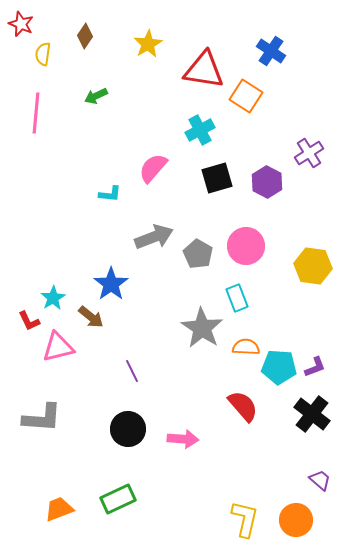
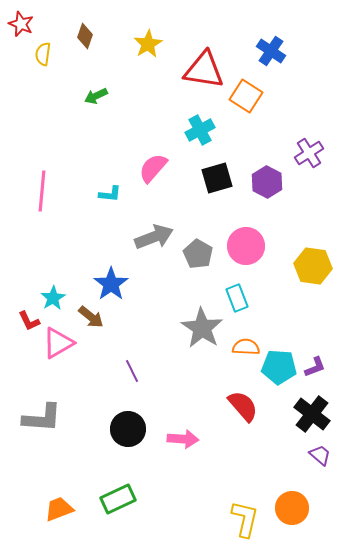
brown diamond: rotated 15 degrees counterclockwise
pink line: moved 6 px right, 78 px down
pink triangle: moved 4 px up; rotated 16 degrees counterclockwise
purple trapezoid: moved 25 px up
orange circle: moved 4 px left, 12 px up
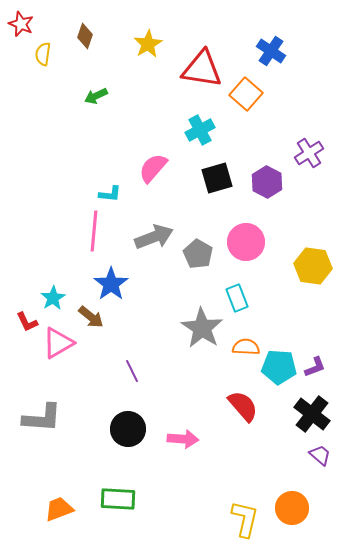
red triangle: moved 2 px left, 1 px up
orange square: moved 2 px up; rotated 8 degrees clockwise
pink line: moved 52 px right, 40 px down
pink circle: moved 4 px up
red L-shape: moved 2 px left, 1 px down
green rectangle: rotated 28 degrees clockwise
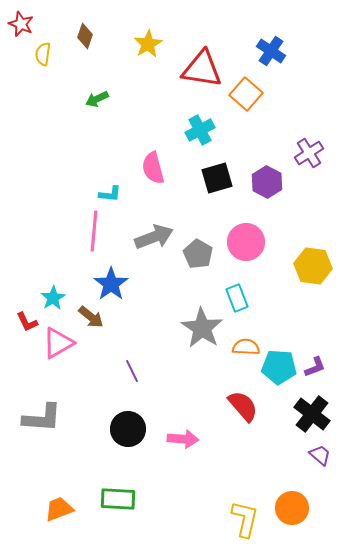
green arrow: moved 1 px right, 3 px down
pink semicircle: rotated 56 degrees counterclockwise
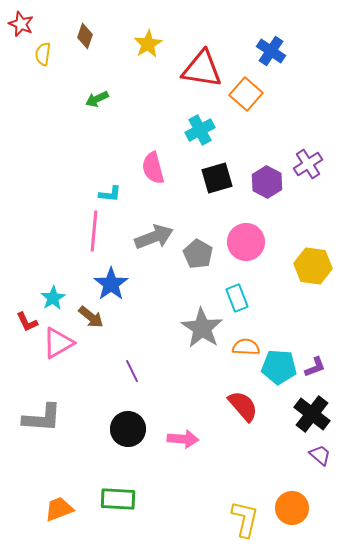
purple cross: moved 1 px left, 11 px down
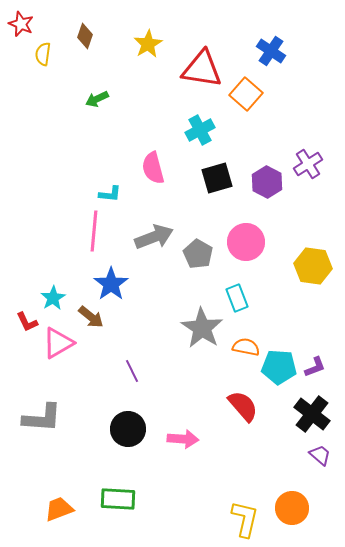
orange semicircle: rotated 8 degrees clockwise
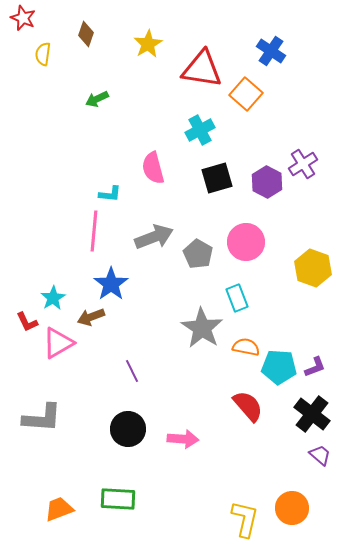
red star: moved 2 px right, 6 px up
brown diamond: moved 1 px right, 2 px up
purple cross: moved 5 px left
yellow hexagon: moved 2 px down; rotated 12 degrees clockwise
brown arrow: rotated 120 degrees clockwise
red semicircle: moved 5 px right
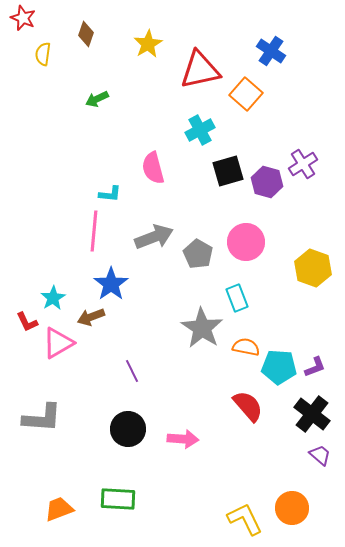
red triangle: moved 2 px left, 1 px down; rotated 21 degrees counterclockwise
black square: moved 11 px right, 7 px up
purple hexagon: rotated 12 degrees counterclockwise
yellow L-shape: rotated 39 degrees counterclockwise
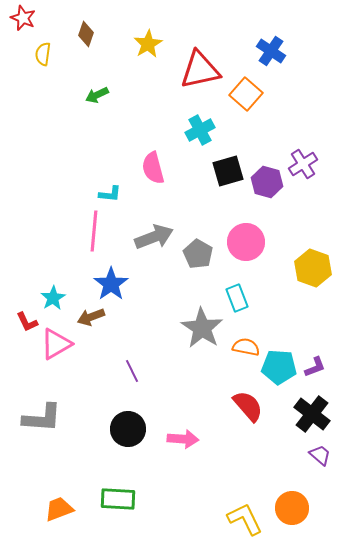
green arrow: moved 4 px up
pink triangle: moved 2 px left, 1 px down
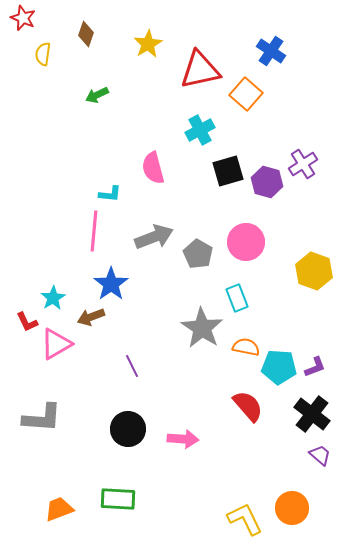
yellow hexagon: moved 1 px right, 3 px down
purple line: moved 5 px up
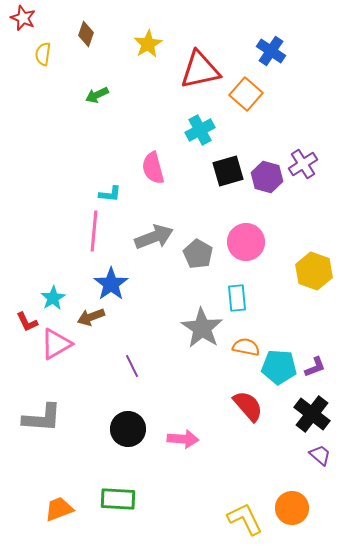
purple hexagon: moved 5 px up
cyan rectangle: rotated 16 degrees clockwise
